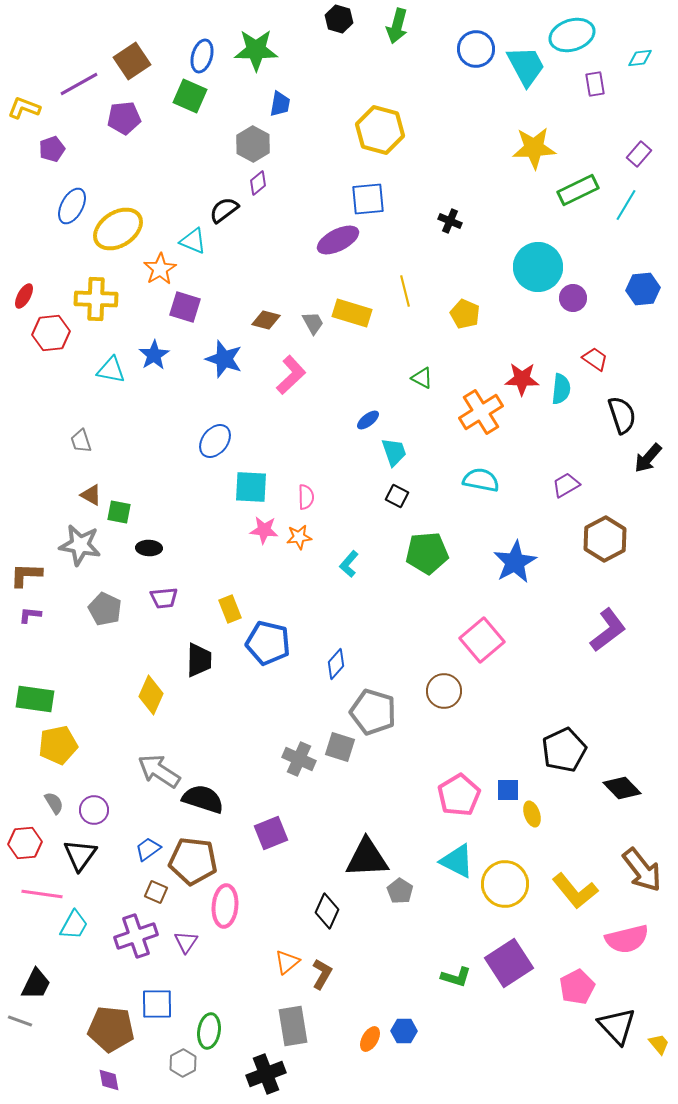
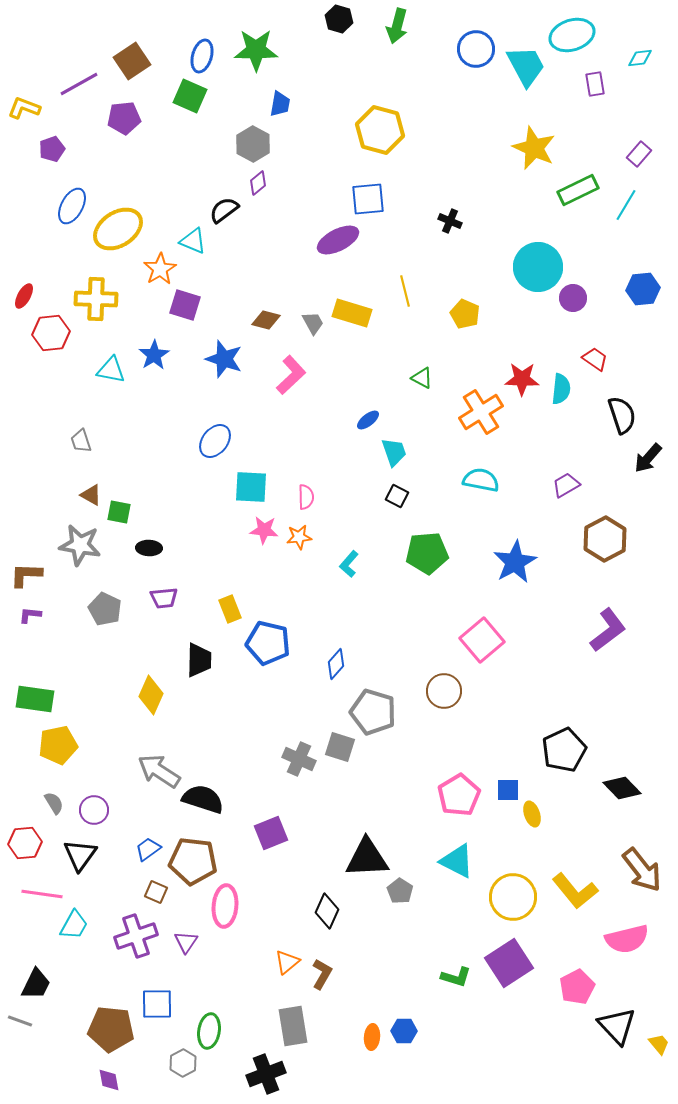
yellow star at (534, 148): rotated 27 degrees clockwise
purple square at (185, 307): moved 2 px up
yellow circle at (505, 884): moved 8 px right, 13 px down
orange ellipse at (370, 1039): moved 2 px right, 2 px up; rotated 25 degrees counterclockwise
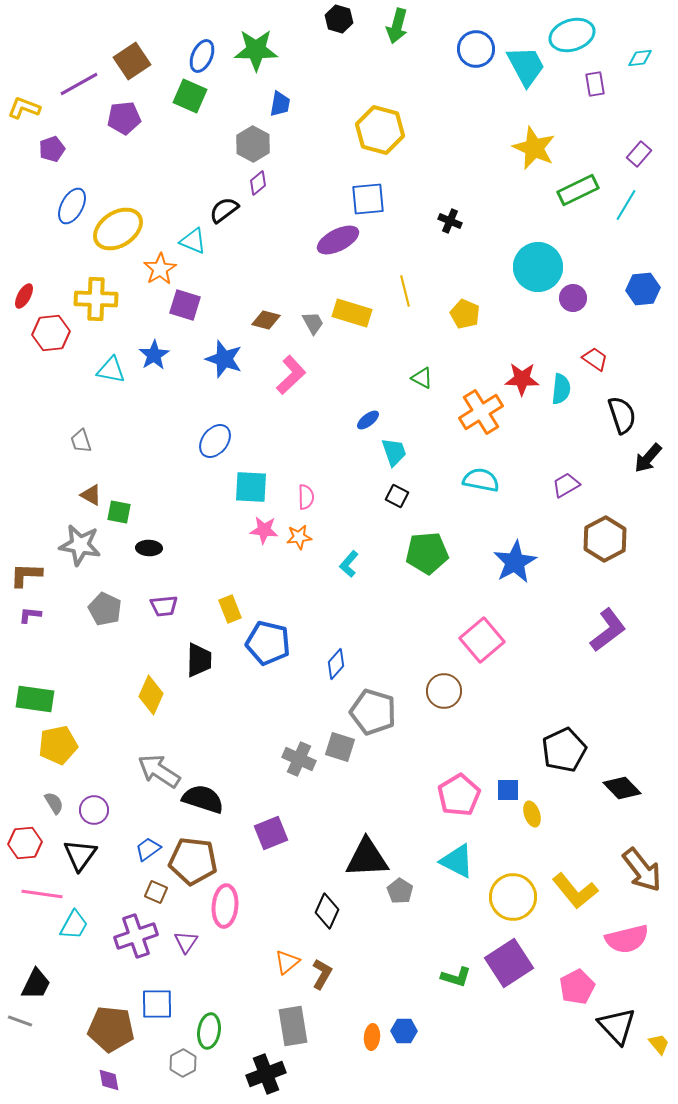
blue ellipse at (202, 56): rotated 8 degrees clockwise
purple trapezoid at (164, 598): moved 8 px down
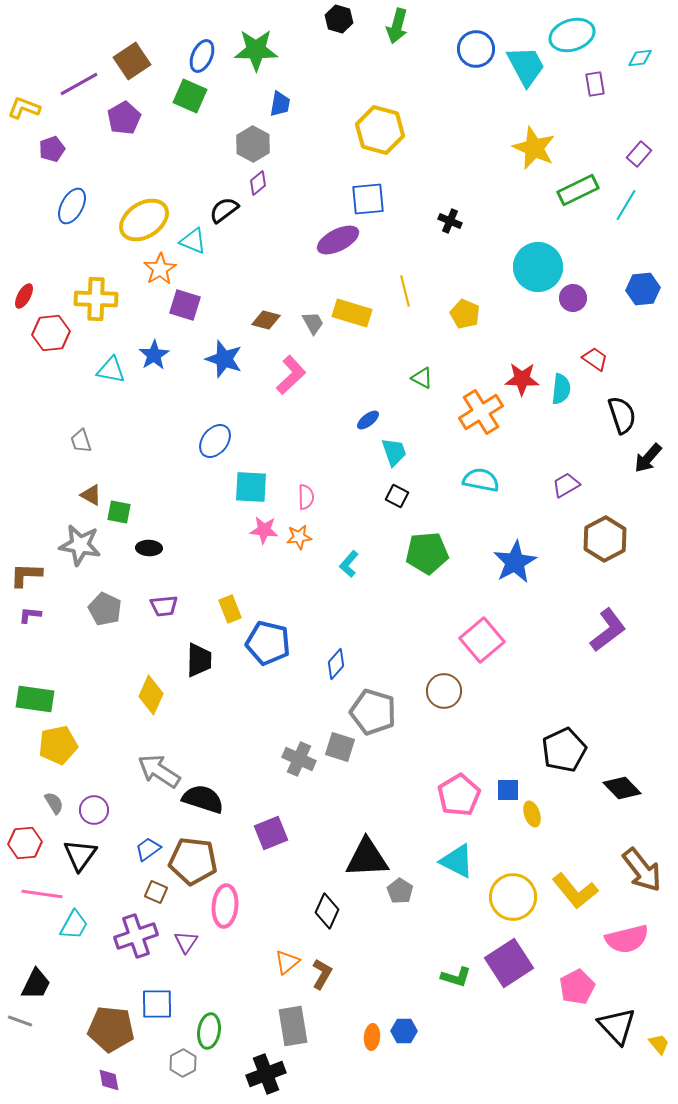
purple pentagon at (124, 118): rotated 24 degrees counterclockwise
yellow ellipse at (118, 229): moved 26 px right, 9 px up
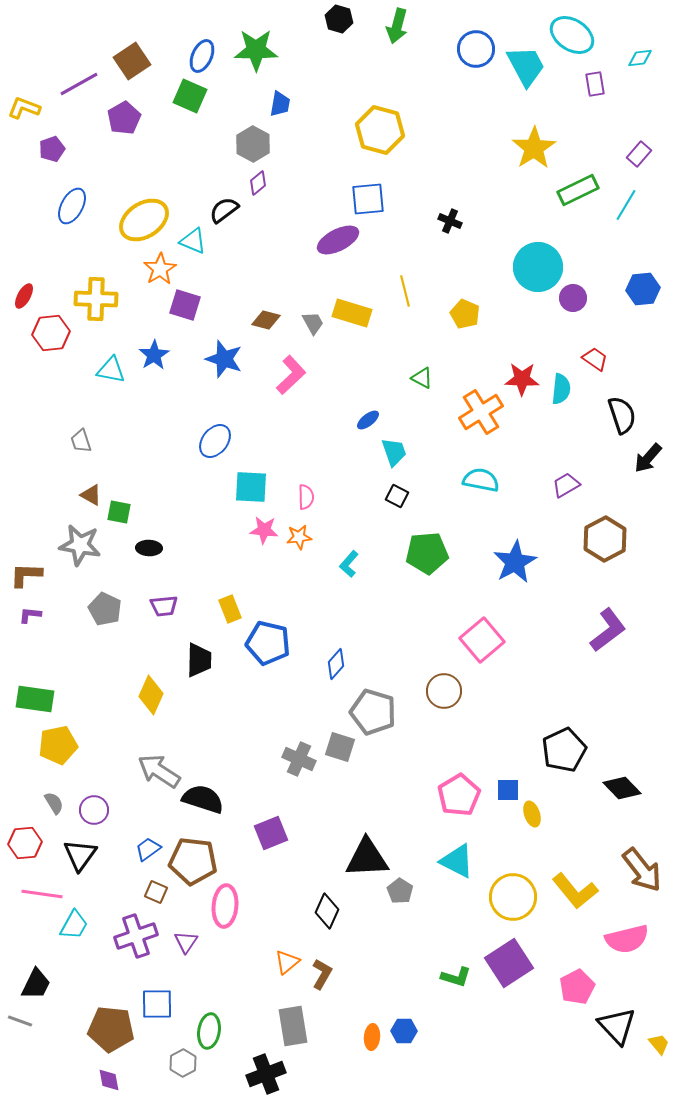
cyan ellipse at (572, 35): rotated 51 degrees clockwise
yellow star at (534, 148): rotated 15 degrees clockwise
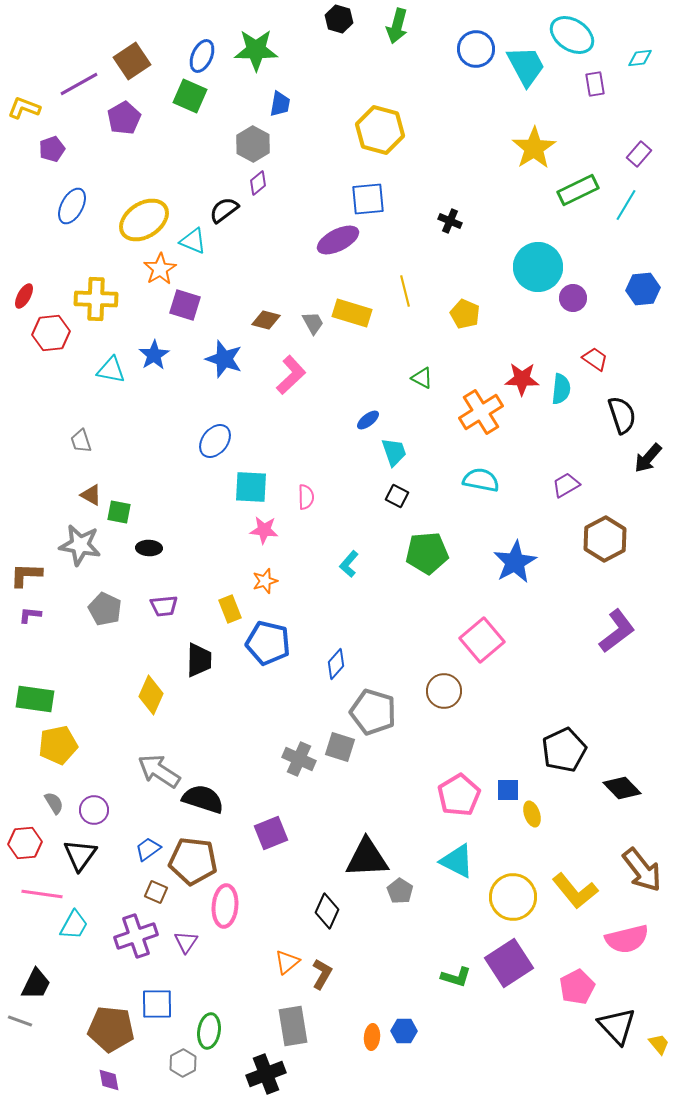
orange star at (299, 537): moved 34 px left, 44 px down; rotated 10 degrees counterclockwise
purple L-shape at (608, 630): moved 9 px right, 1 px down
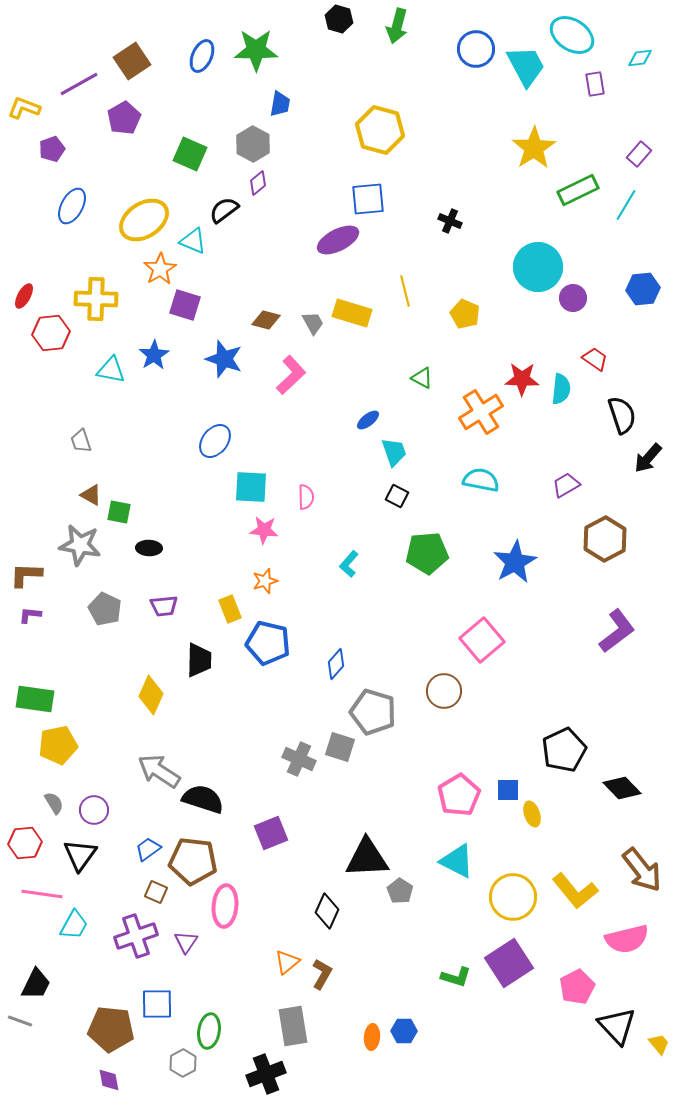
green square at (190, 96): moved 58 px down
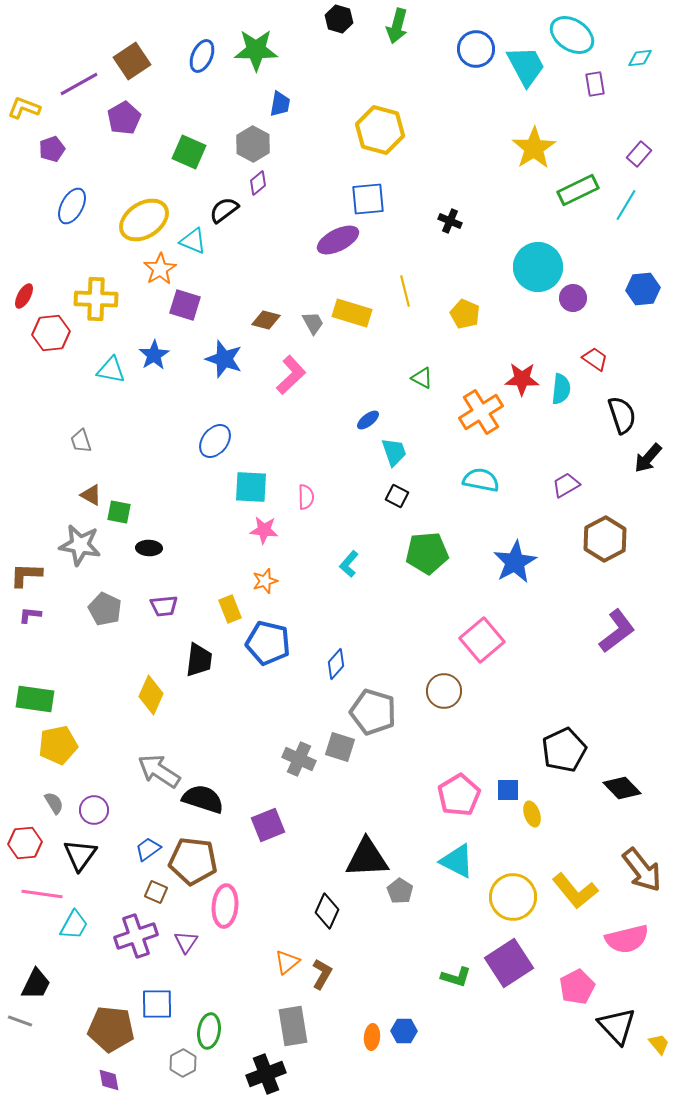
green square at (190, 154): moved 1 px left, 2 px up
black trapezoid at (199, 660): rotated 6 degrees clockwise
purple square at (271, 833): moved 3 px left, 8 px up
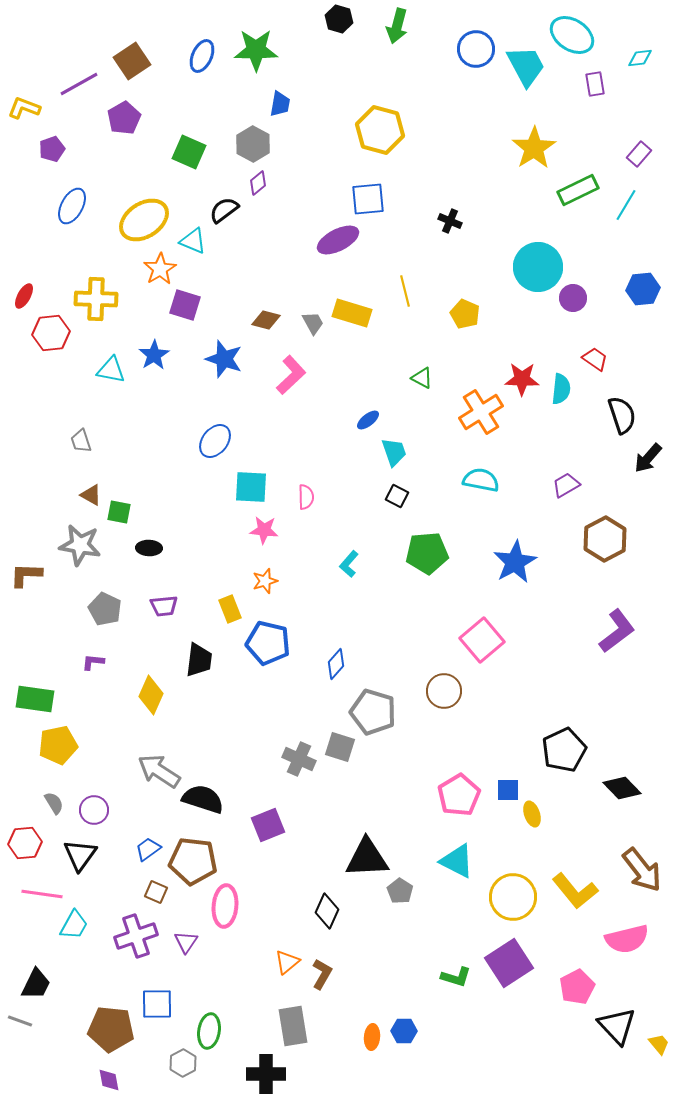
purple L-shape at (30, 615): moved 63 px right, 47 px down
black cross at (266, 1074): rotated 21 degrees clockwise
